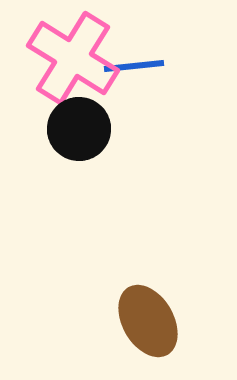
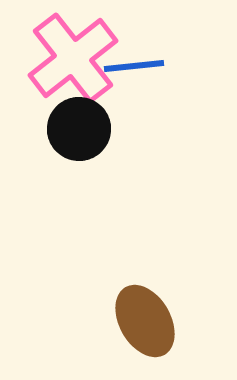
pink cross: rotated 20 degrees clockwise
brown ellipse: moved 3 px left
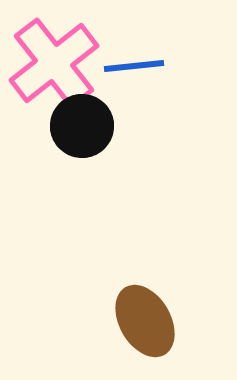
pink cross: moved 19 px left, 5 px down
black circle: moved 3 px right, 3 px up
